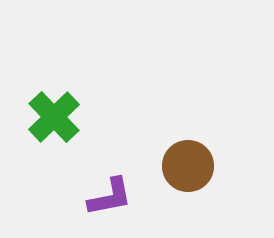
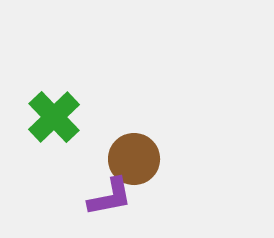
brown circle: moved 54 px left, 7 px up
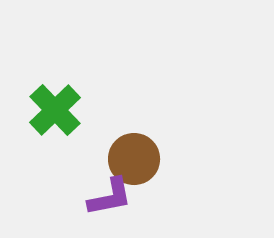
green cross: moved 1 px right, 7 px up
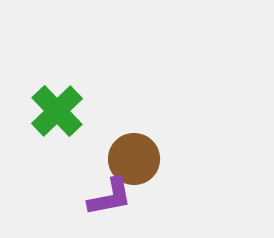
green cross: moved 2 px right, 1 px down
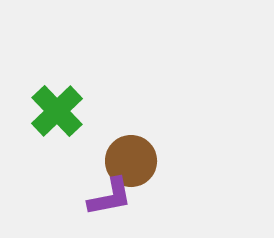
brown circle: moved 3 px left, 2 px down
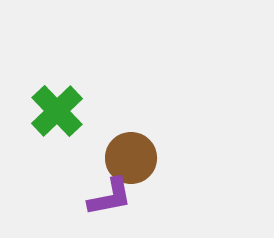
brown circle: moved 3 px up
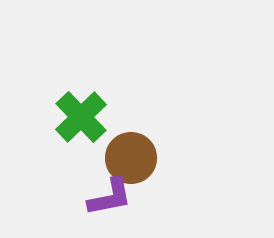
green cross: moved 24 px right, 6 px down
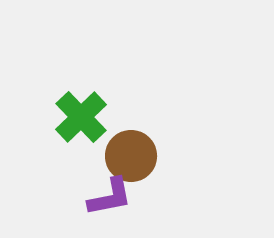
brown circle: moved 2 px up
